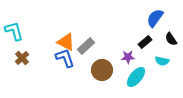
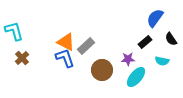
purple star: moved 2 px down
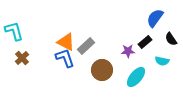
purple star: moved 8 px up
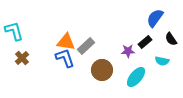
orange triangle: rotated 18 degrees counterclockwise
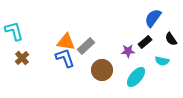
blue semicircle: moved 2 px left
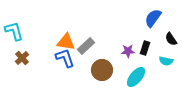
black rectangle: moved 6 px down; rotated 32 degrees counterclockwise
cyan semicircle: moved 4 px right
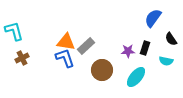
brown cross: rotated 16 degrees clockwise
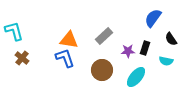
orange triangle: moved 3 px right, 2 px up
gray rectangle: moved 18 px right, 10 px up
brown cross: rotated 24 degrees counterclockwise
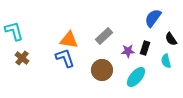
cyan semicircle: rotated 64 degrees clockwise
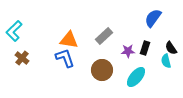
cyan L-shape: rotated 120 degrees counterclockwise
black semicircle: moved 9 px down
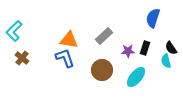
blue semicircle: rotated 18 degrees counterclockwise
